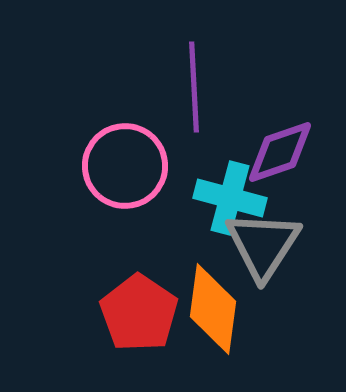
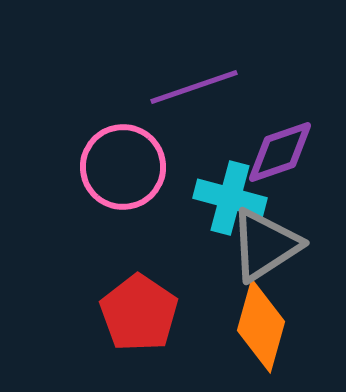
purple line: rotated 74 degrees clockwise
pink circle: moved 2 px left, 1 px down
gray triangle: moved 2 px right; rotated 24 degrees clockwise
orange diamond: moved 48 px right, 17 px down; rotated 8 degrees clockwise
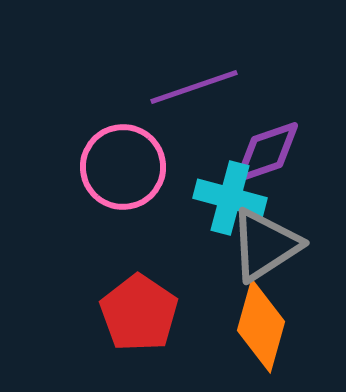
purple diamond: moved 13 px left
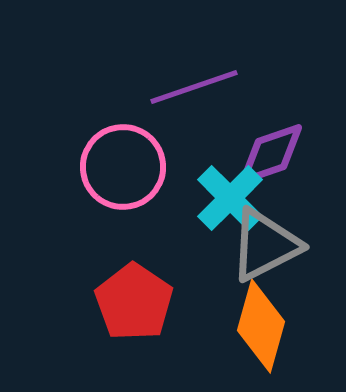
purple diamond: moved 4 px right, 2 px down
cyan cross: rotated 30 degrees clockwise
gray triangle: rotated 6 degrees clockwise
red pentagon: moved 5 px left, 11 px up
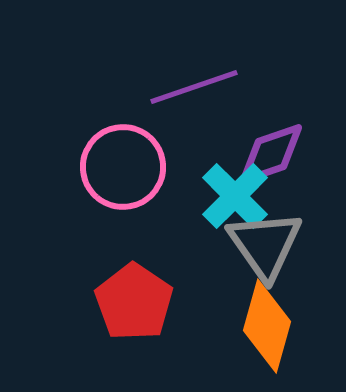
cyan cross: moved 5 px right, 2 px up
gray triangle: rotated 38 degrees counterclockwise
orange diamond: moved 6 px right
